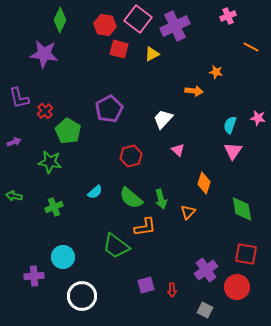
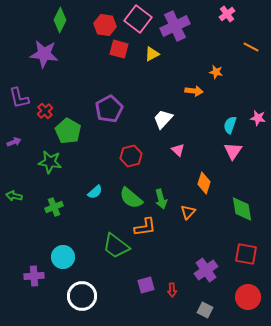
pink cross at (228, 16): moved 1 px left, 2 px up; rotated 14 degrees counterclockwise
red circle at (237, 287): moved 11 px right, 10 px down
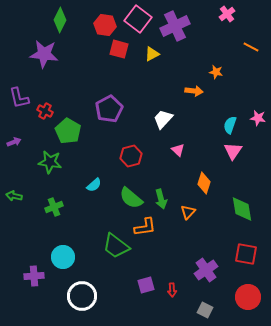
red cross at (45, 111): rotated 21 degrees counterclockwise
cyan semicircle at (95, 192): moved 1 px left, 7 px up
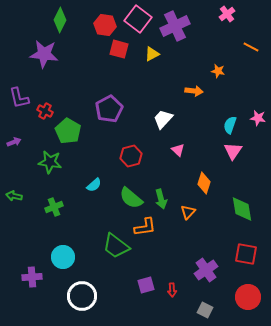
orange star at (216, 72): moved 2 px right, 1 px up
purple cross at (34, 276): moved 2 px left, 1 px down
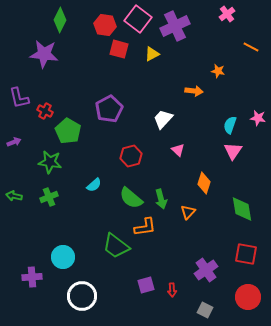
green cross at (54, 207): moved 5 px left, 10 px up
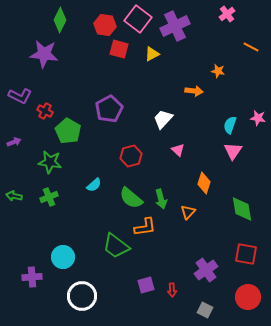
purple L-shape at (19, 98): moved 1 px right, 2 px up; rotated 50 degrees counterclockwise
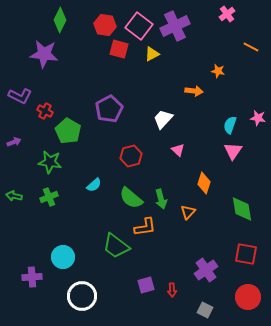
pink square at (138, 19): moved 1 px right, 7 px down
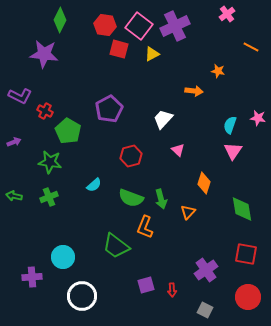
green semicircle at (131, 198): rotated 20 degrees counterclockwise
orange L-shape at (145, 227): rotated 120 degrees clockwise
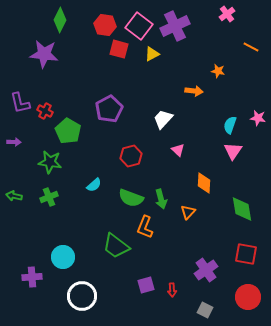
purple L-shape at (20, 96): moved 7 px down; rotated 50 degrees clockwise
purple arrow at (14, 142): rotated 24 degrees clockwise
orange diamond at (204, 183): rotated 15 degrees counterclockwise
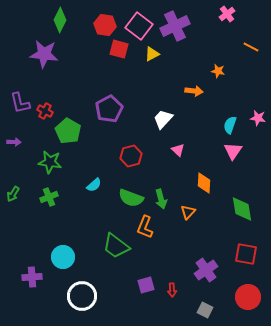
green arrow at (14, 196): moved 1 px left, 2 px up; rotated 70 degrees counterclockwise
